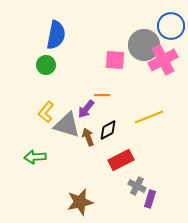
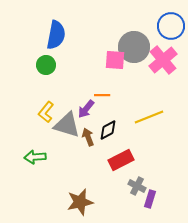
gray circle: moved 10 px left, 2 px down
pink cross: rotated 12 degrees counterclockwise
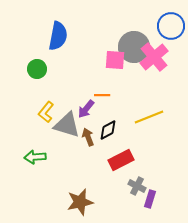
blue semicircle: moved 2 px right, 1 px down
pink cross: moved 9 px left, 3 px up
green circle: moved 9 px left, 4 px down
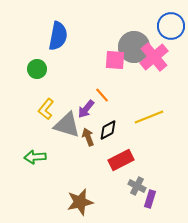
orange line: rotated 49 degrees clockwise
yellow L-shape: moved 3 px up
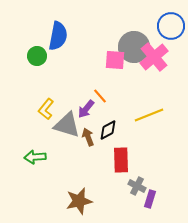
green circle: moved 13 px up
orange line: moved 2 px left, 1 px down
yellow line: moved 2 px up
red rectangle: rotated 65 degrees counterclockwise
brown star: moved 1 px left, 1 px up
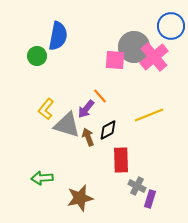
green arrow: moved 7 px right, 21 px down
brown star: moved 1 px right, 3 px up
